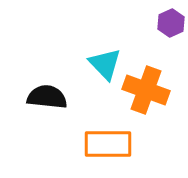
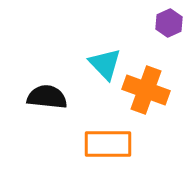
purple hexagon: moved 2 px left
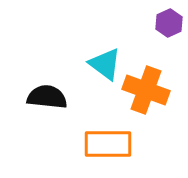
cyan triangle: rotated 9 degrees counterclockwise
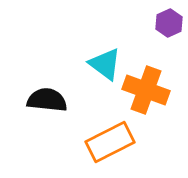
black semicircle: moved 3 px down
orange rectangle: moved 2 px right, 2 px up; rotated 27 degrees counterclockwise
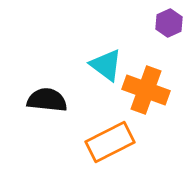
cyan triangle: moved 1 px right, 1 px down
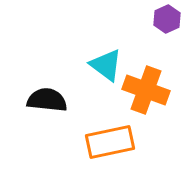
purple hexagon: moved 2 px left, 4 px up
orange rectangle: rotated 15 degrees clockwise
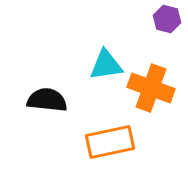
purple hexagon: rotated 20 degrees counterclockwise
cyan triangle: rotated 45 degrees counterclockwise
orange cross: moved 5 px right, 2 px up
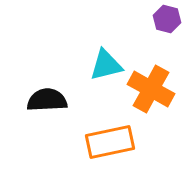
cyan triangle: rotated 6 degrees counterclockwise
orange cross: moved 1 px down; rotated 9 degrees clockwise
black semicircle: rotated 9 degrees counterclockwise
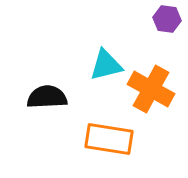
purple hexagon: rotated 8 degrees counterclockwise
black semicircle: moved 3 px up
orange rectangle: moved 1 px left, 3 px up; rotated 21 degrees clockwise
